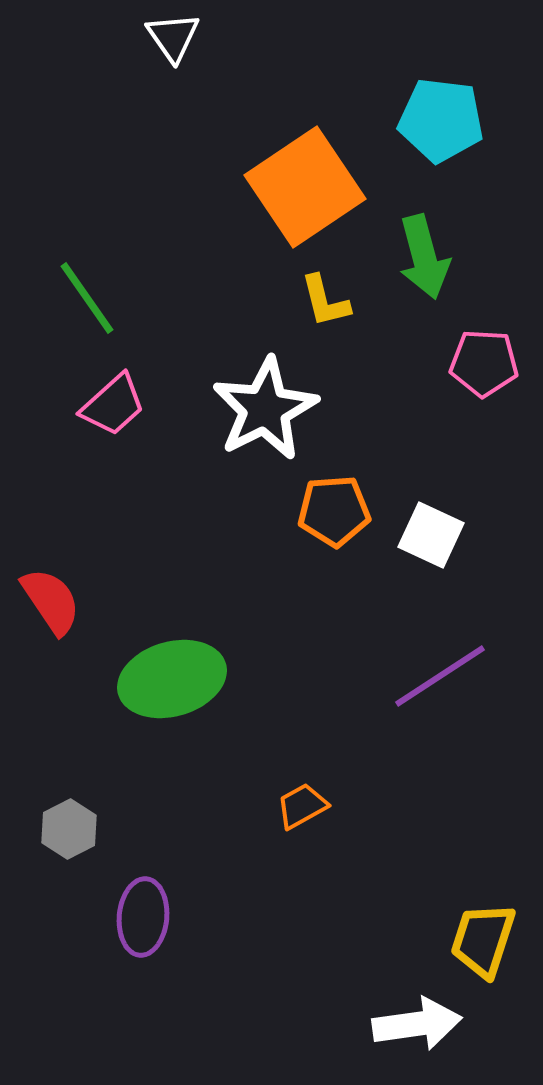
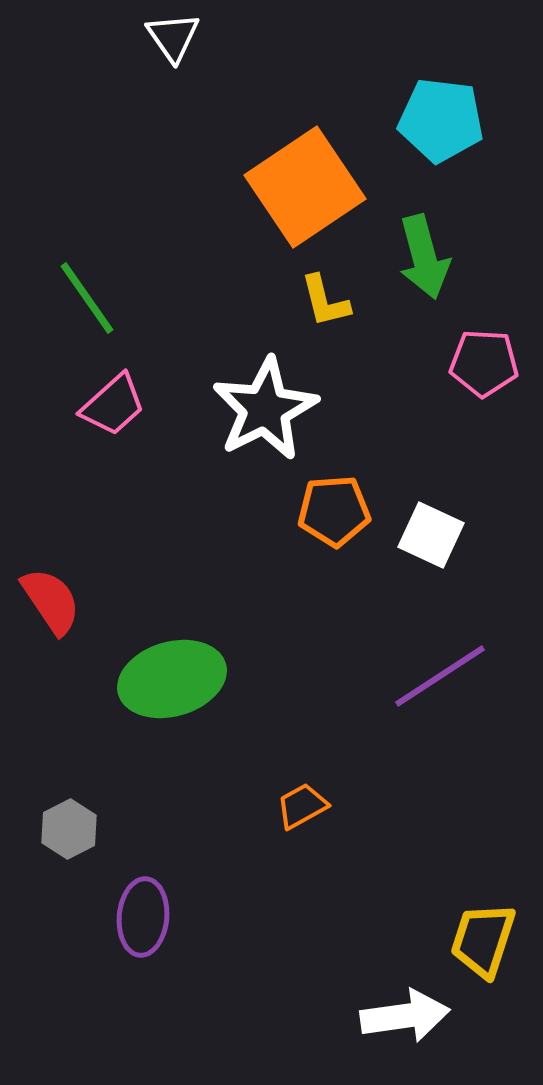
white arrow: moved 12 px left, 8 px up
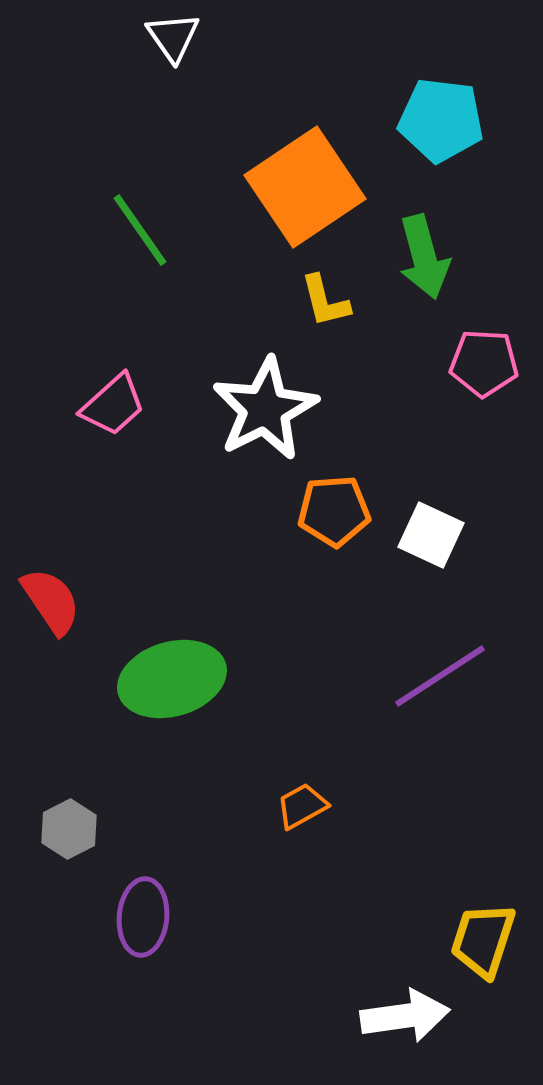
green line: moved 53 px right, 68 px up
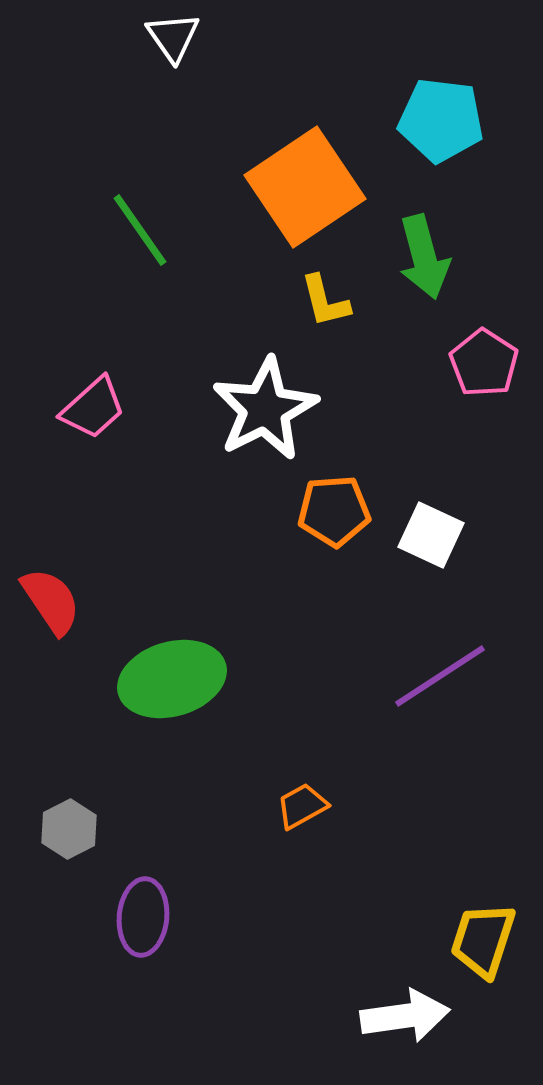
pink pentagon: rotated 30 degrees clockwise
pink trapezoid: moved 20 px left, 3 px down
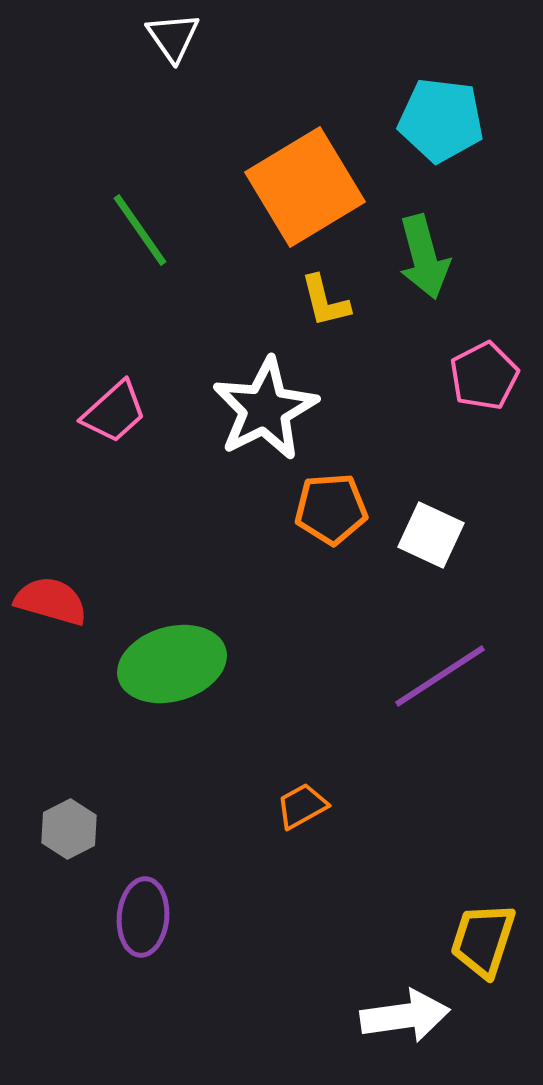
orange square: rotated 3 degrees clockwise
pink pentagon: moved 13 px down; rotated 12 degrees clockwise
pink trapezoid: moved 21 px right, 4 px down
orange pentagon: moved 3 px left, 2 px up
red semicircle: rotated 40 degrees counterclockwise
green ellipse: moved 15 px up
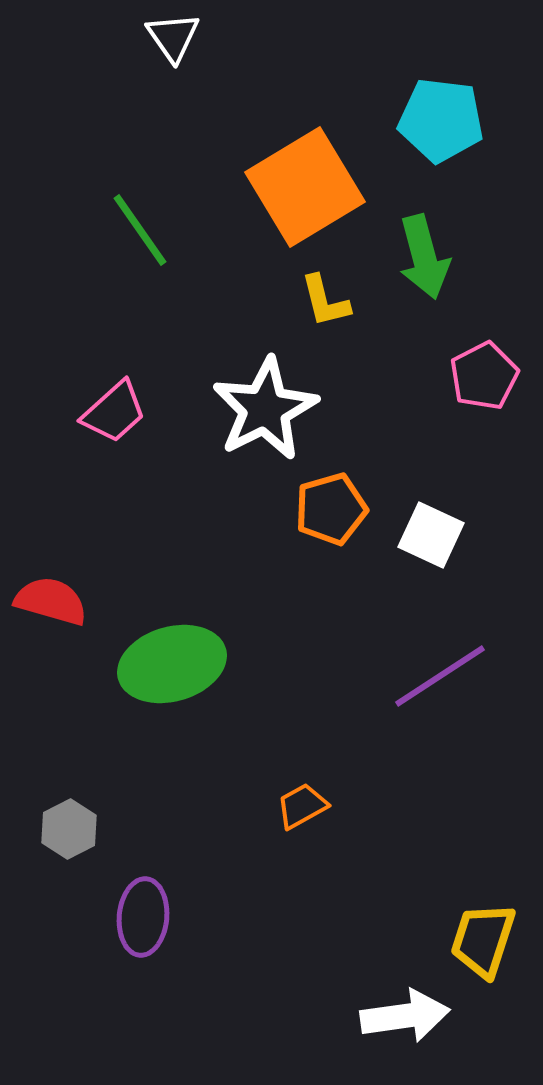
orange pentagon: rotated 12 degrees counterclockwise
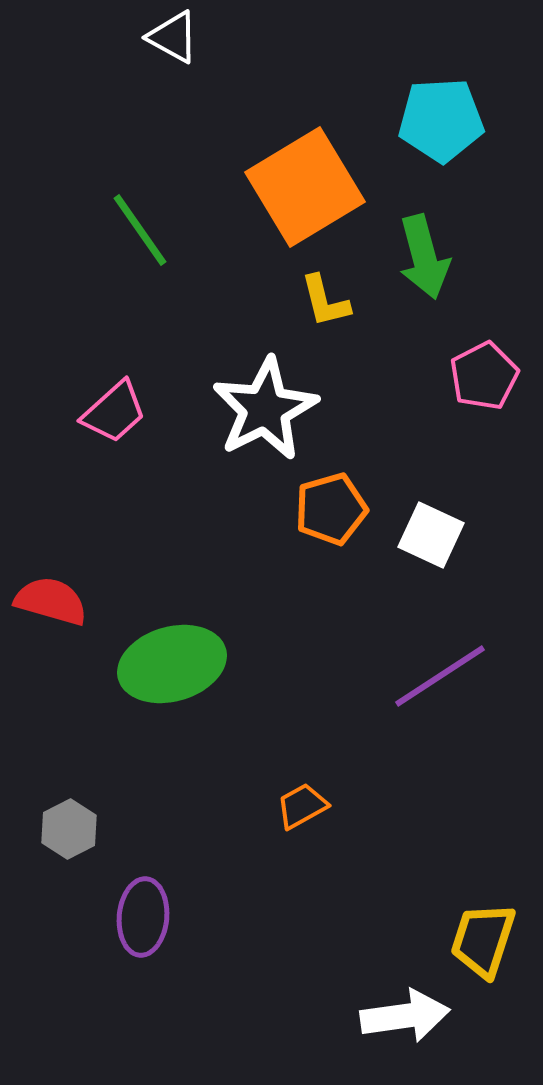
white triangle: rotated 26 degrees counterclockwise
cyan pentagon: rotated 10 degrees counterclockwise
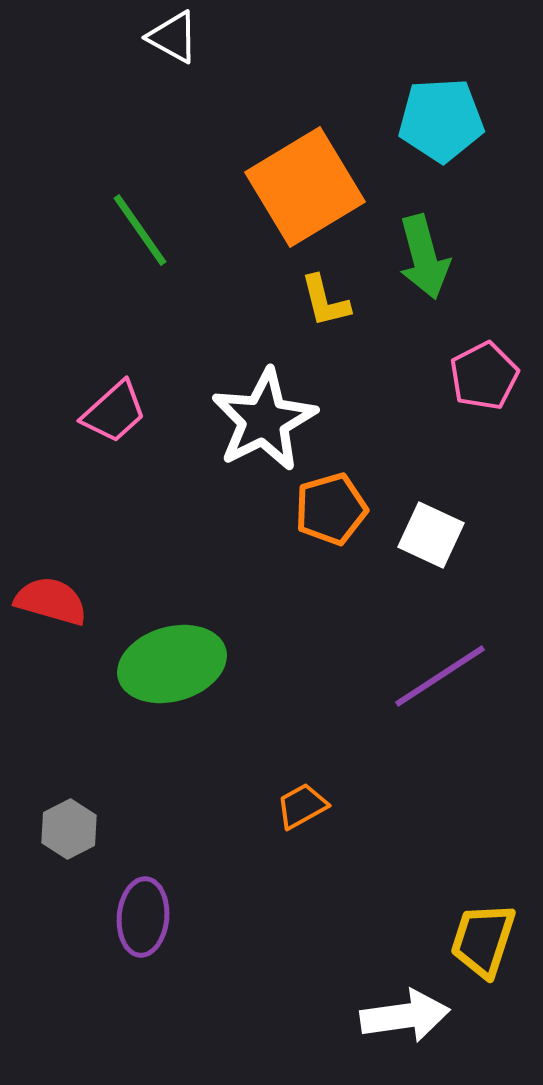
white star: moved 1 px left, 11 px down
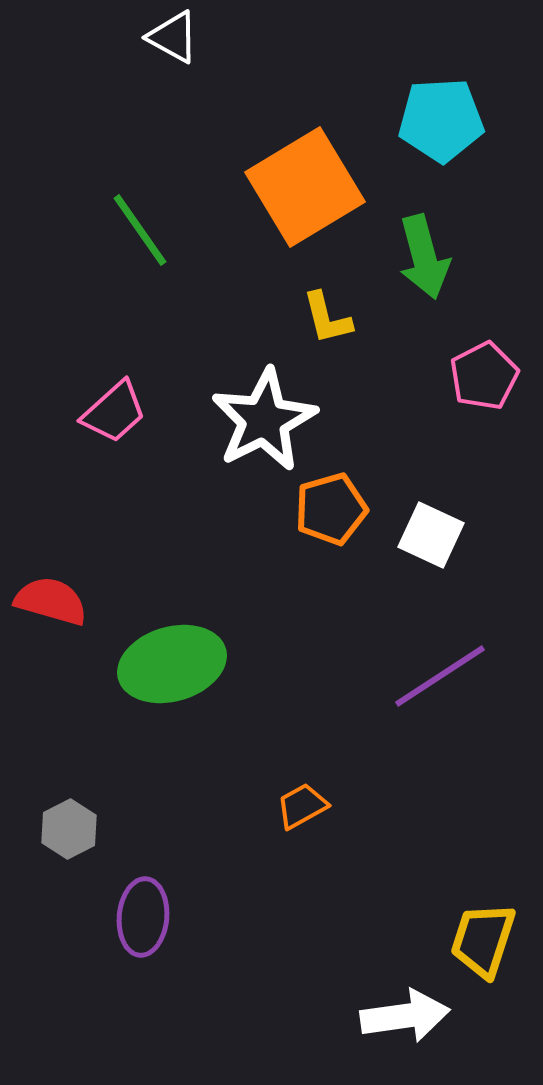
yellow L-shape: moved 2 px right, 17 px down
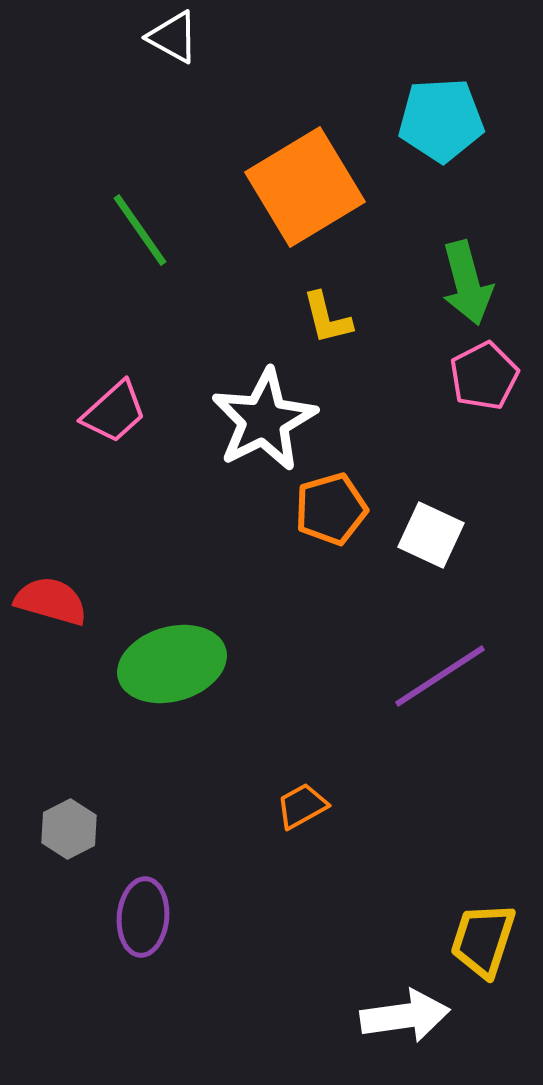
green arrow: moved 43 px right, 26 px down
